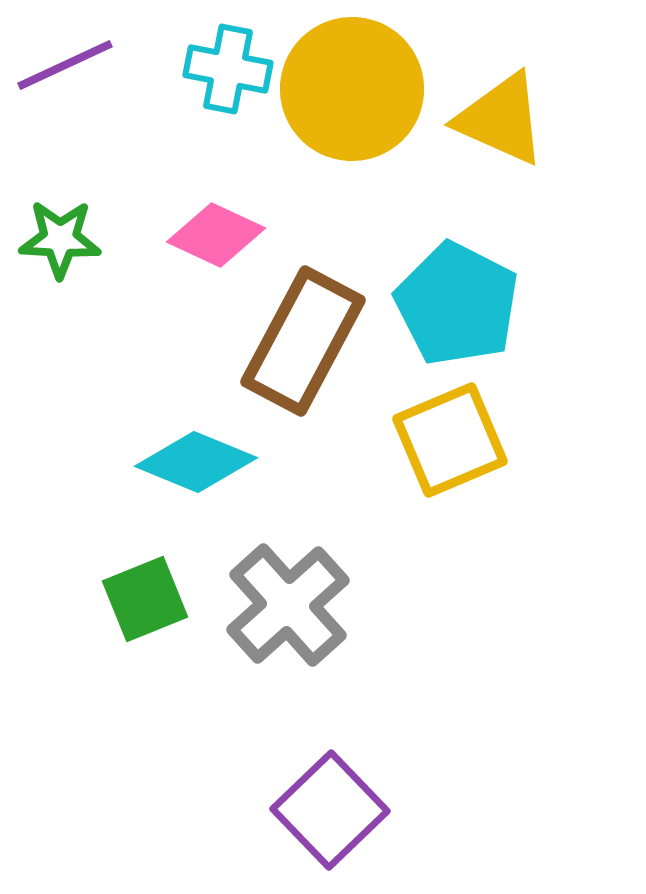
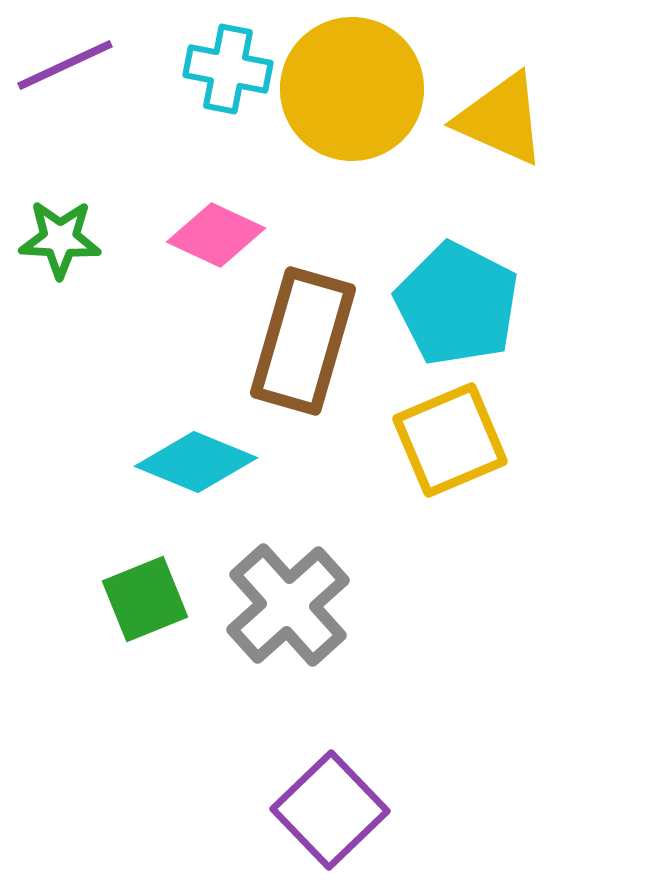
brown rectangle: rotated 12 degrees counterclockwise
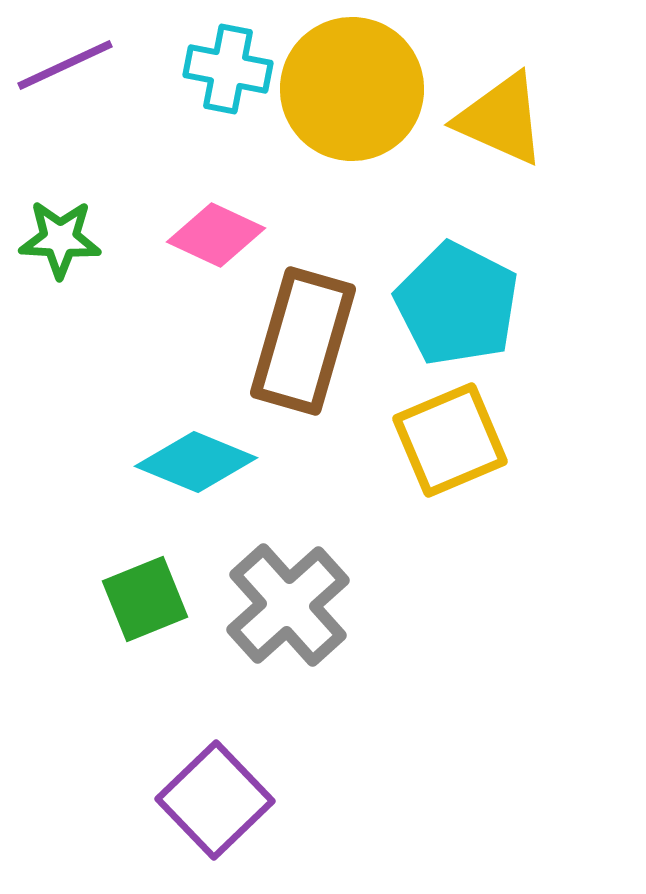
purple square: moved 115 px left, 10 px up
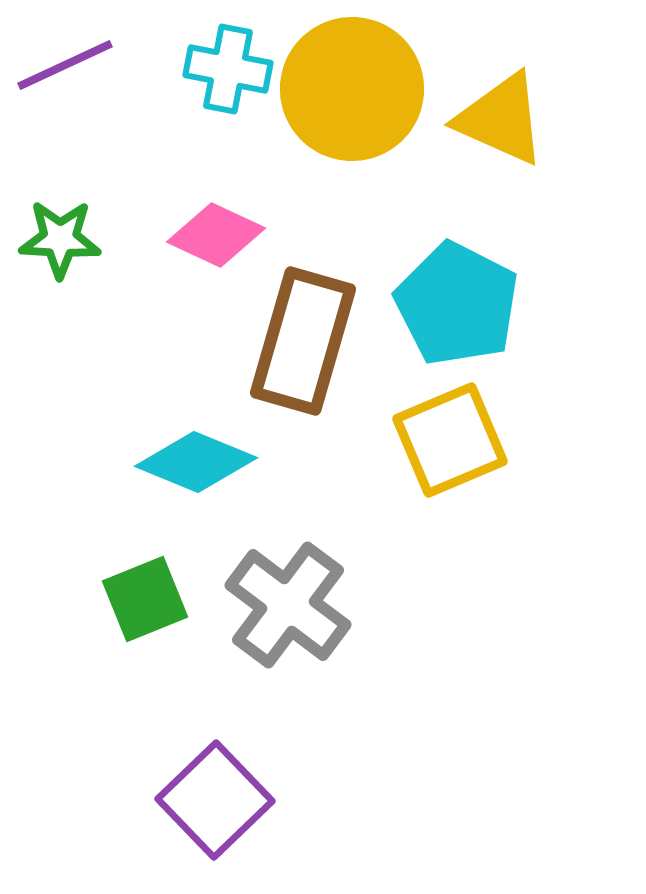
gray cross: rotated 11 degrees counterclockwise
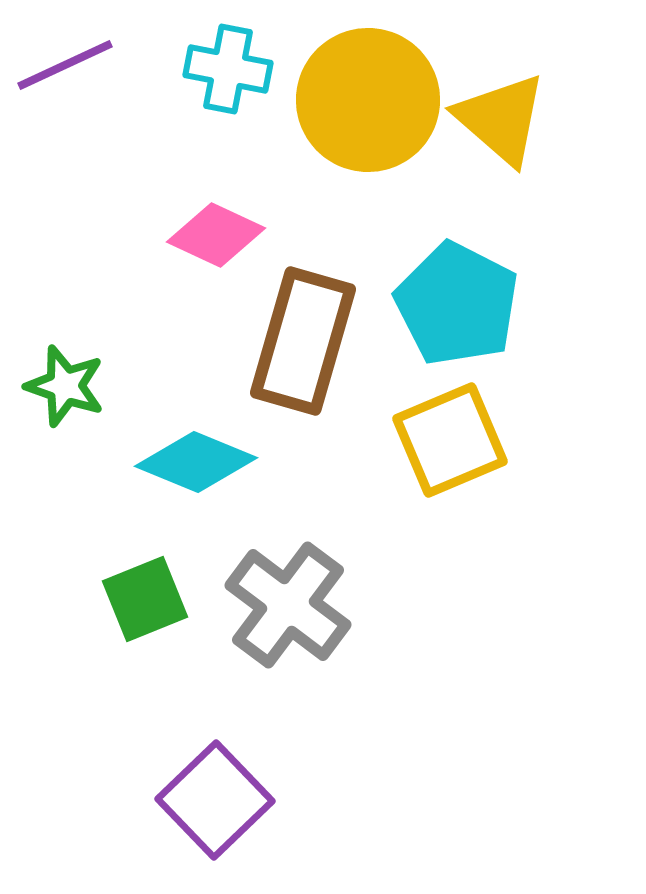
yellow circle: moved 16 px right, 11 px down
yellow triangle: rotated 17 degrees clockwise
green star: moved 5 px right, 147 px down; rotated 16 degrees clockwise
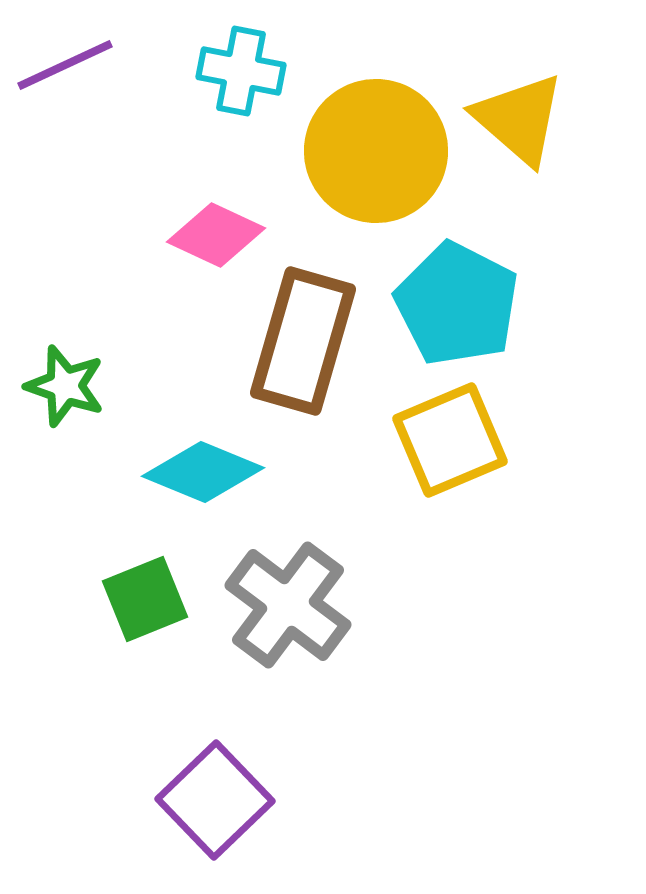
cyan cross: moved 13 px right, 2 px down
yellow circle: moved 8 px right, 51 px down
yellow triangle: moved 18 px right
cyan diamond: moved 7 px right, 10 px down
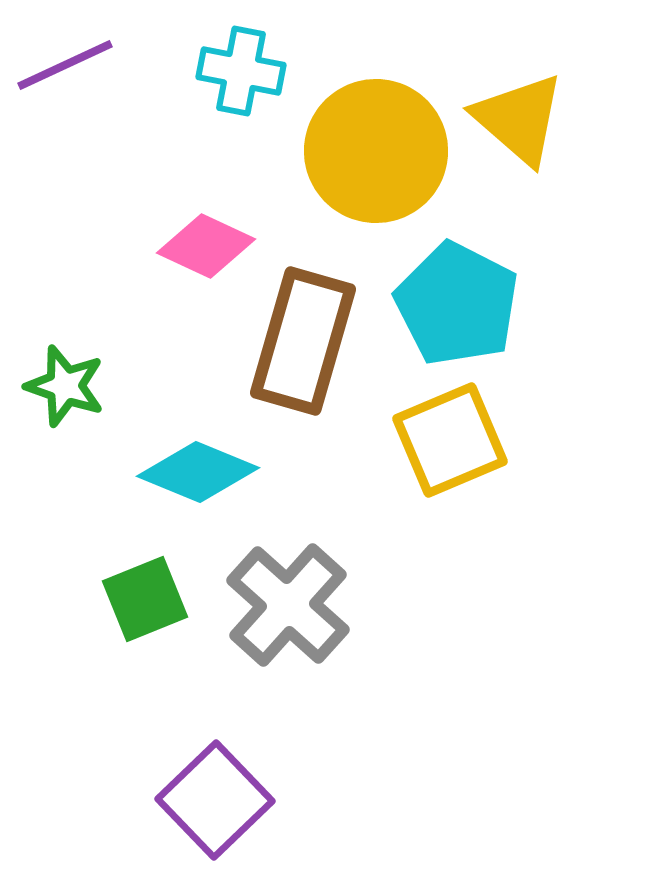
pink diamond: moved 10 px left, 11 px down
cyan diamond: moved 5 px left
gray cross: rotated 5 degrees clockwise
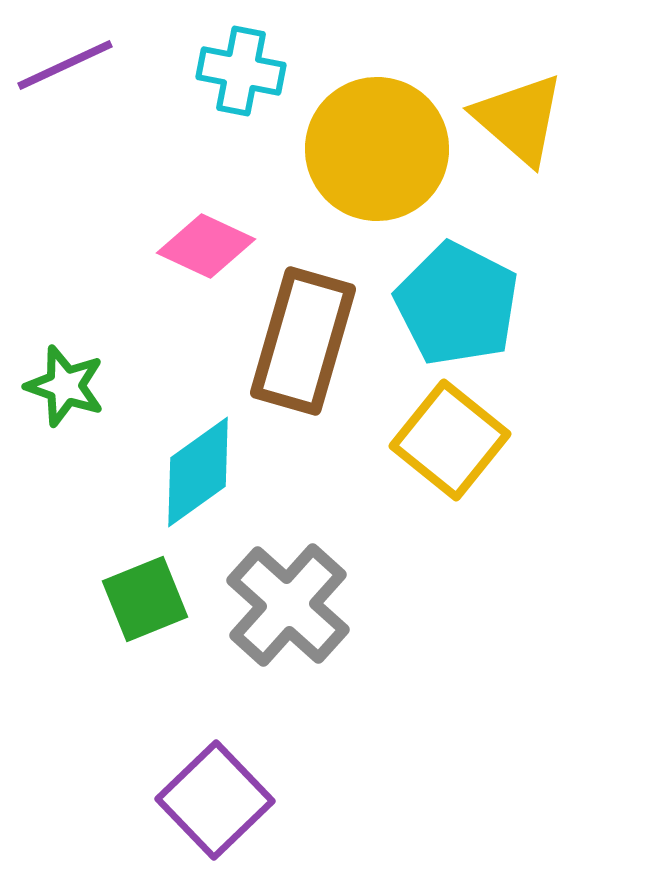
yellow circle: moved 1 px right, 2 px up
yellow square: rotated 28 degrees counterclockwise
cyan diamond: rotated 58 degrees counterclockwise
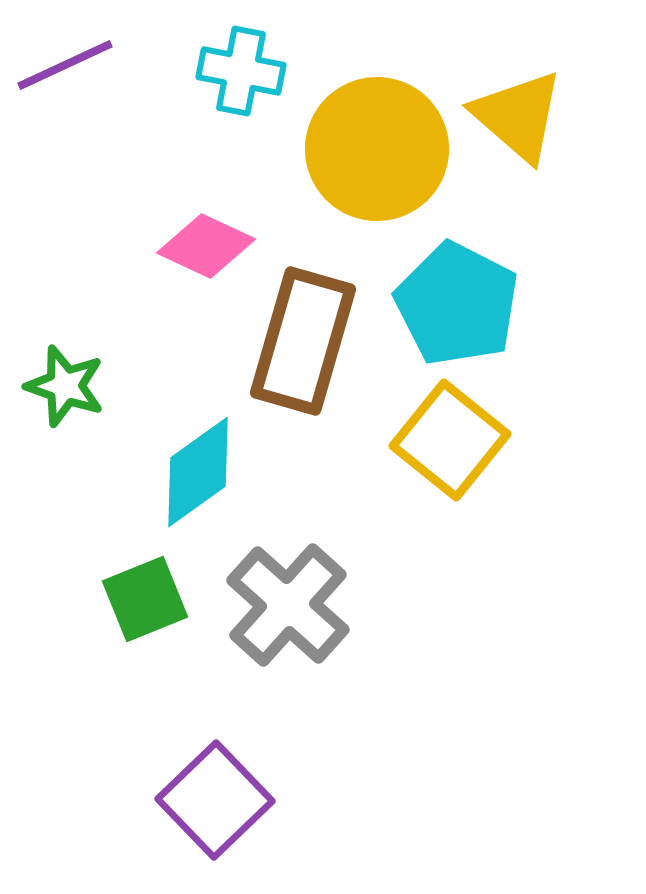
yellow triangle: moved 1 px left, 3 px up
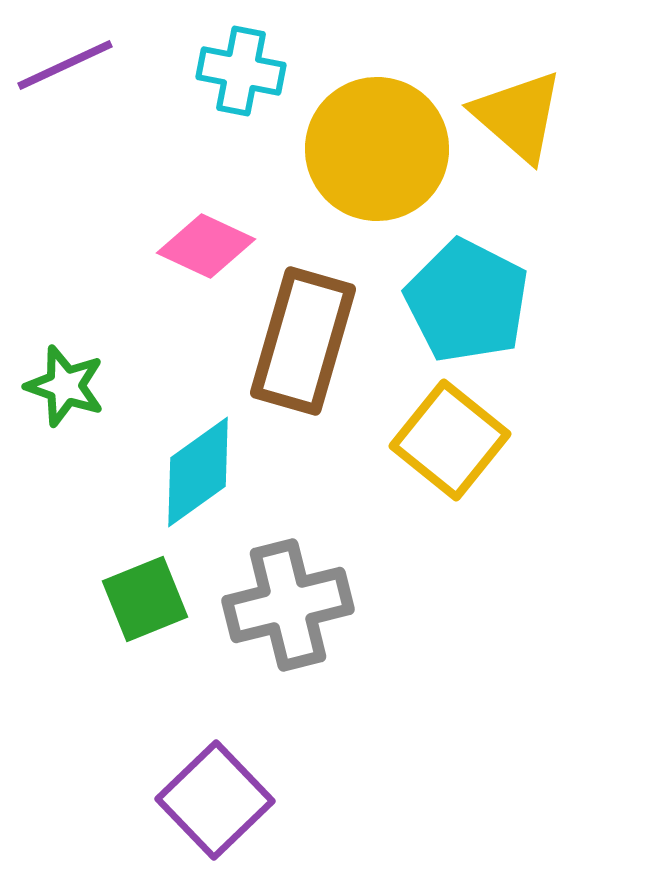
cyan pentagon: moved 10 px right, 3 px up
gray cross: rotated 34 degrees clockwise
